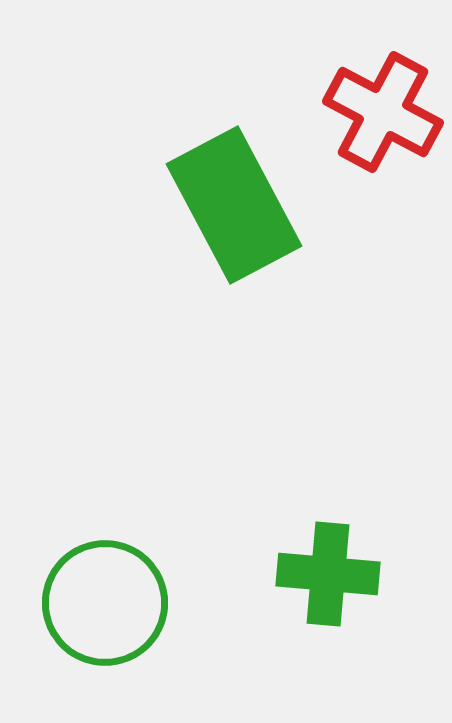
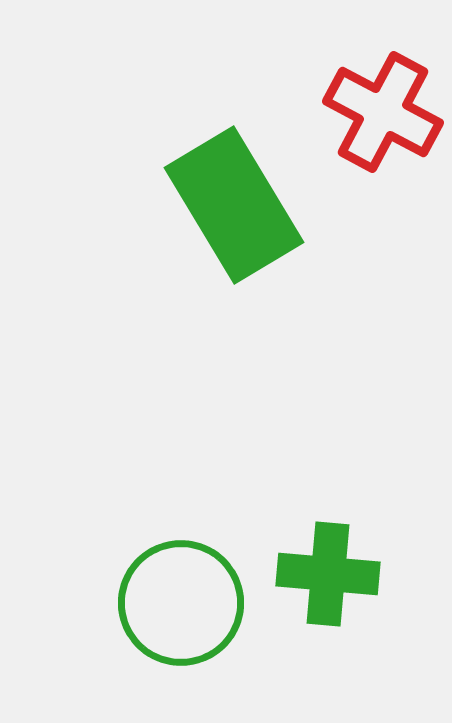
green rectangle: rotated 3 degrees counterclockwise
green circle: moved 76 px right
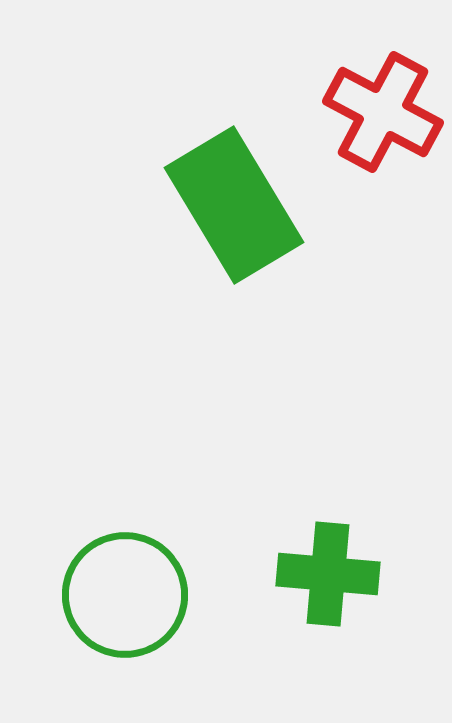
green circle: moved 56 px left, 8 px up
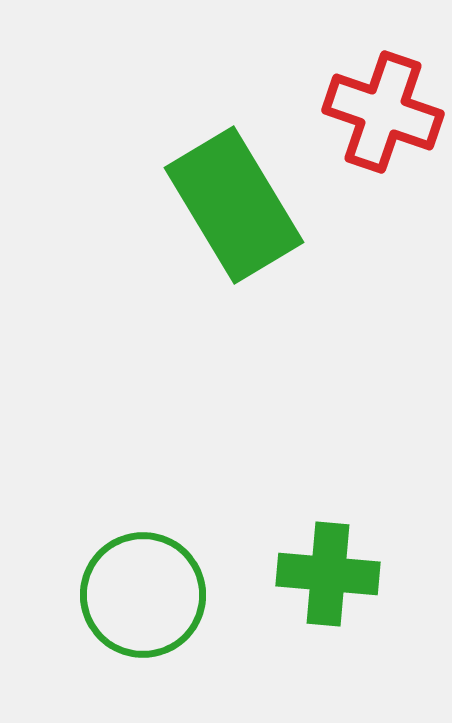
red cross: rotated 9 degrees counterclockwise
green circle: moved 18 px right
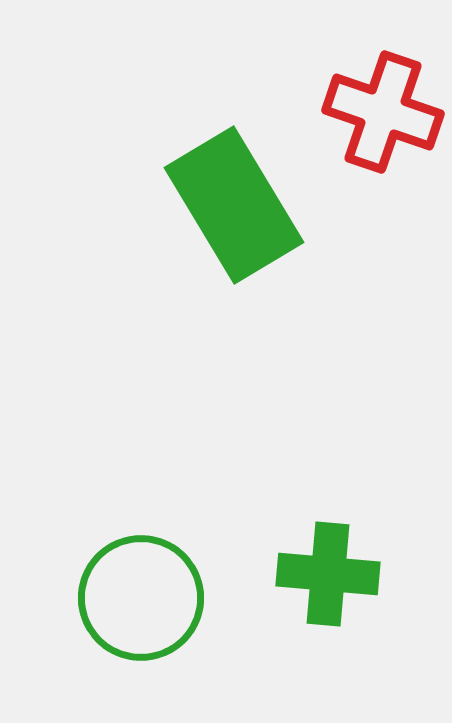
green circle: moved 2 px left, 3 px down
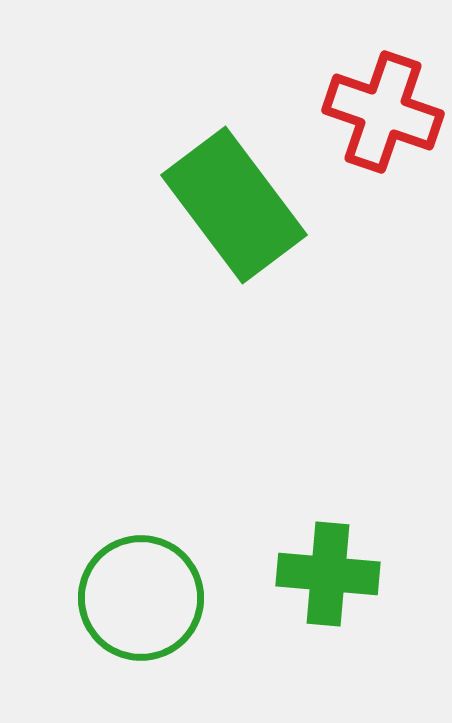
green rectangle: rotated 6 degrees counterclockwise
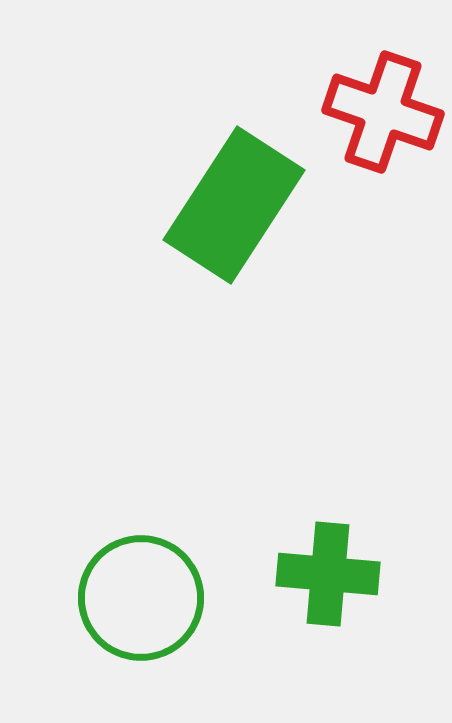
green rectangle: rotated 70 degrees clockwise
